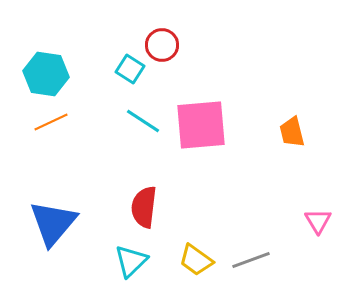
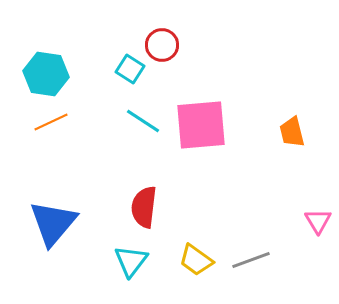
cyan triangle: rotated 9 degrees counterclockwise
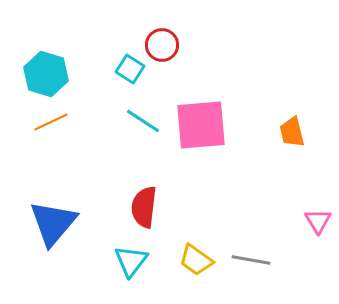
cyan hexagon: rotated 9 degrees clockwise
gray line: rotated 30 degrees clockwise
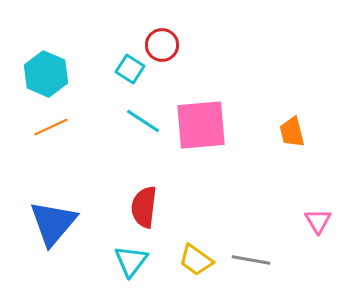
cyan hexagon: rotated 6 degrees clockwise
orange line: moved 5 px down
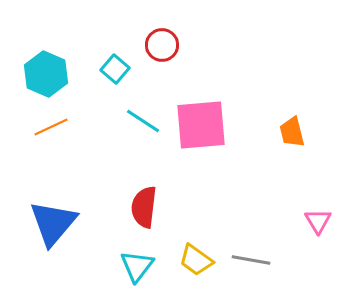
cyan square: moved 15 px left; rotated 8 degrees clockwise
cyan triangle: moved 6 px right, 5 px down
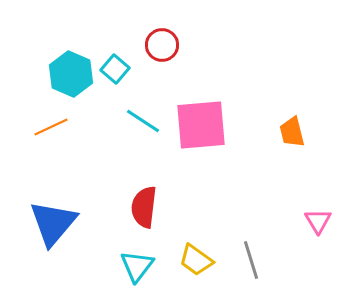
cyan hexagon: moved 25 px right
gray line: rotated 63 degrees clockwise
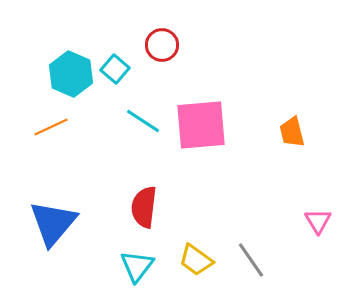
gray line: rotated 18 degrees counterclockwise
